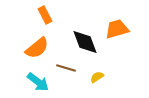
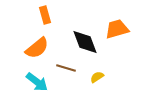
orange rectangle: rotated 12 degrees clockwise
cyan arrow: moved 1 px left
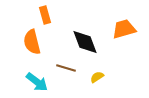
orange trapezoid: moved 7 px right
orange semicircle: moved 5 px left, 6 px up; rotated 115 degrees clockwise
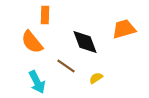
orange rectangle: rotated 18 degrees clockwise
orange semicircle: rotated 25 degrees counterclockwise
brown line: moved 2 px up; rotated 18 degrees clockwise
yellow semicircle: moved 1 px left, 1 px down
cyan arrow: rotated 25 degrees clockwise
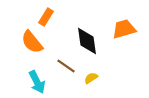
orange rectangle: moved 1 px right, 2 px down; rotated 30 degrees clockwise
black diamond: moved 2 px right, 1 px up; rotated 12 degrees clockwise
yellow semicircle: moved 5 px left
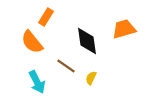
yellow semicircle: rotated 32 degrees counterclockwise
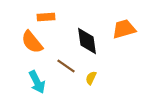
orange rectangle: rotated 54 degrees clockwise
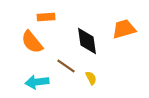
yellow semicircle: rotated 128 degrees clockwise
cyan arrow: rotated 110 degrees clockwise
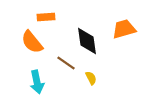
brown line: moved 3 px up
cyan arrow: rotated 95 degrees counterclockwise
